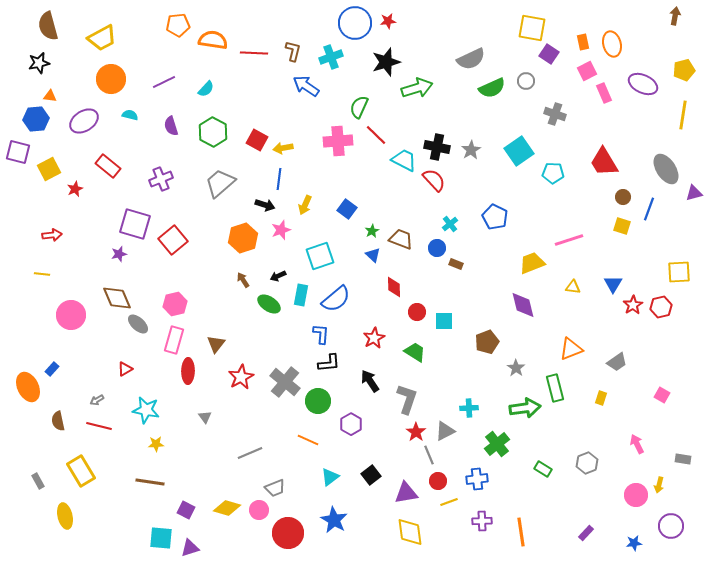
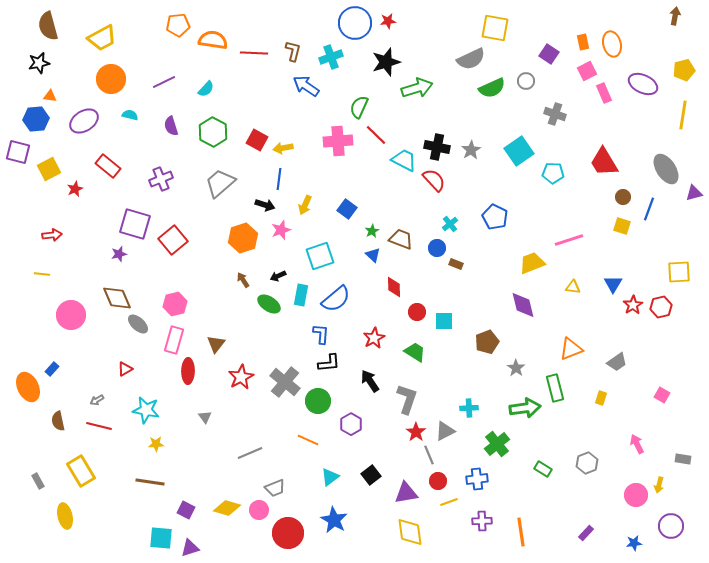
yellow square at (532, 28): moved 37 px left
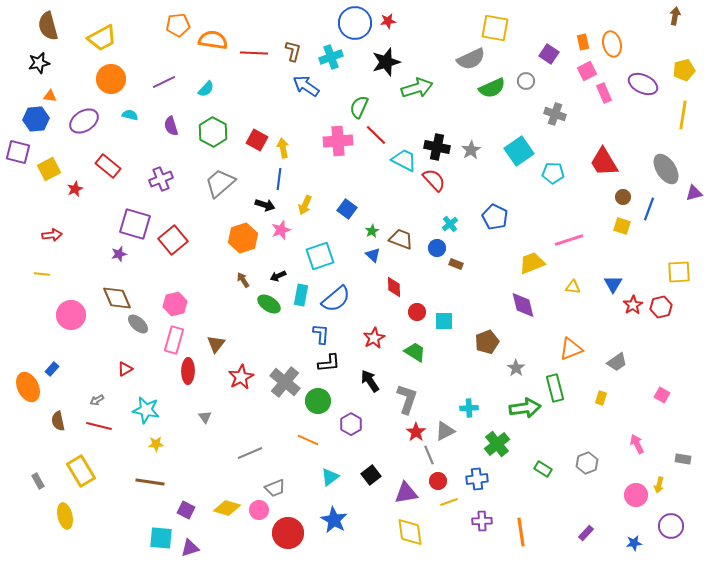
yellow arrow at (283, 148): rotated 90 degrees clockwise
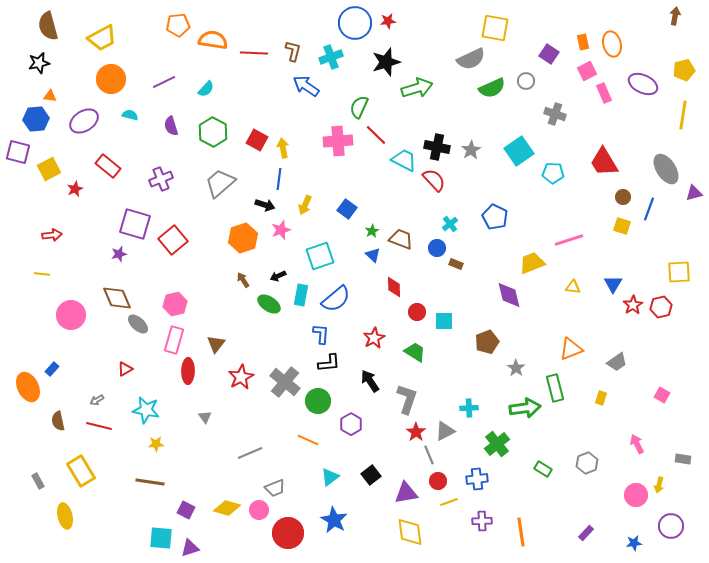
purple diamond at (523, 305): moved 14 px left, 10 px up
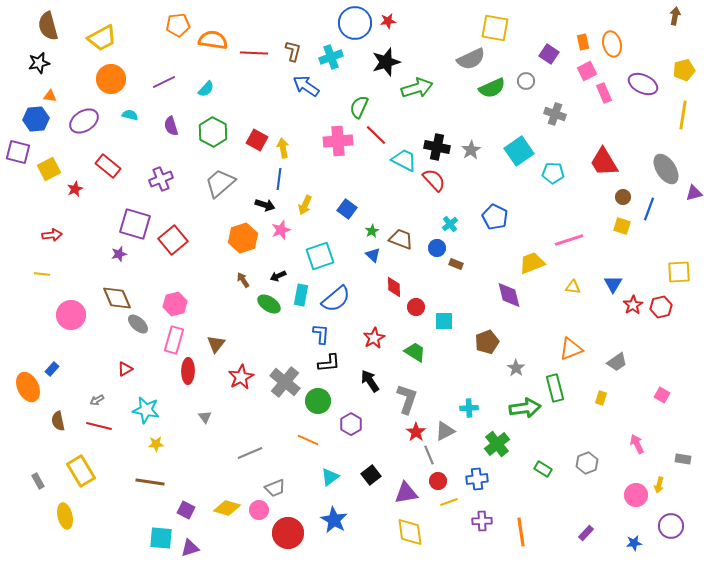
red circle at (417, 312): moved 1 px left, 5 px up
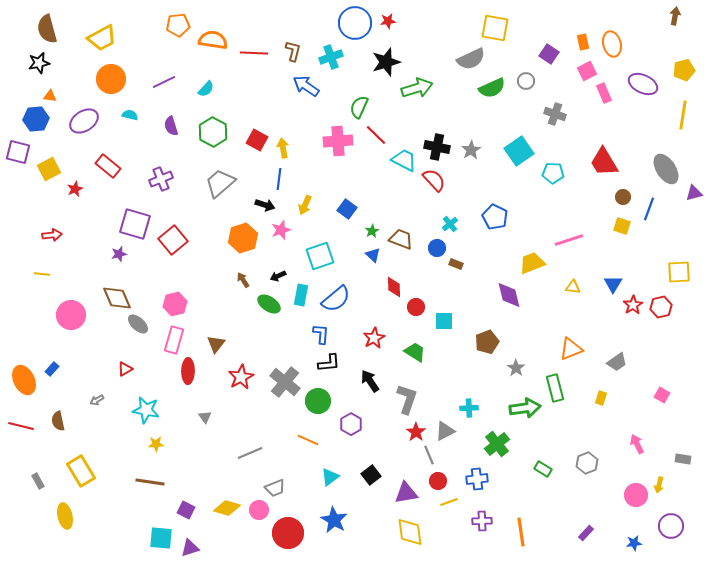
brown semicircle at (48, 26): moved 1 px left, 3 px down
orange ellipse at (28, 387): moved 4 px left, 7 px up
red line at (99, 426): moved 78 px left
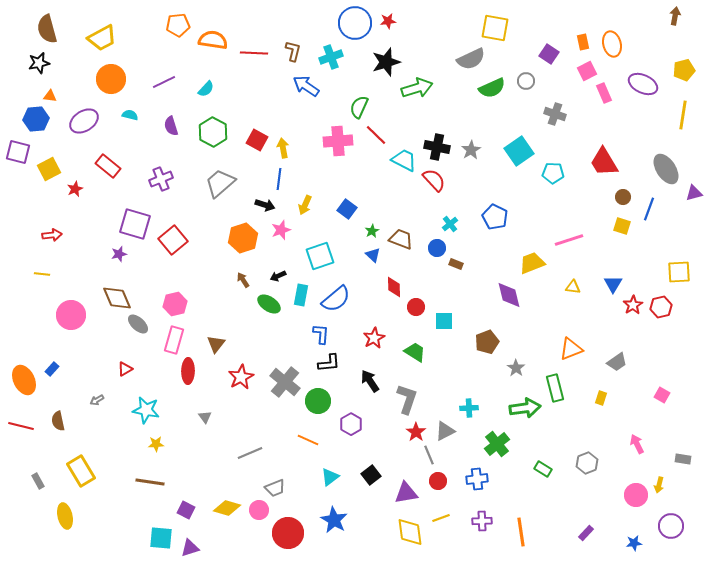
yellow line at (449, 502): moved 8 px left, 16 px down
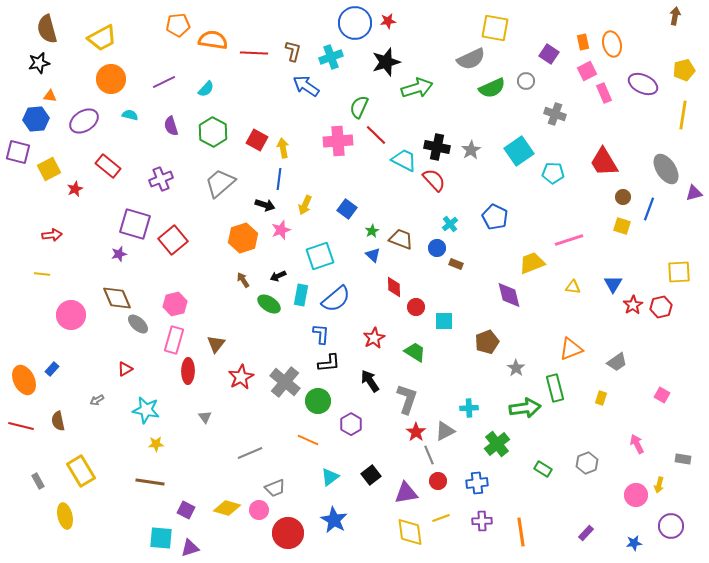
blue cross at (477, 479): moved 4 px down
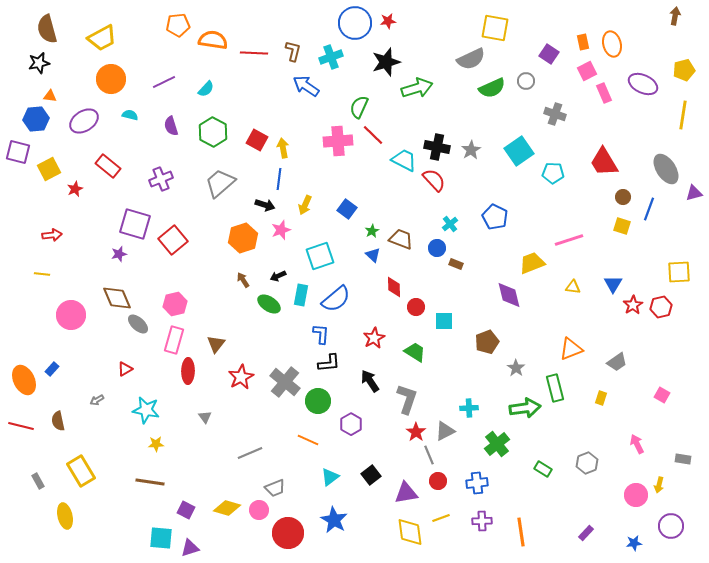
red line at (376, 135): moved 3 px left
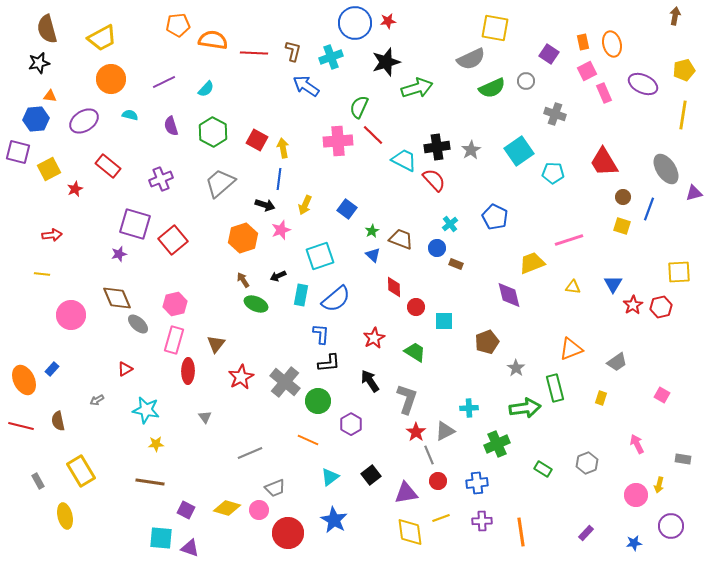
black cross at (437, 147): rotated 20 degrees counterclockwise
green ellipse at (269, 304): moved 13 px left; rotated 10 degrees counterclockwise
green cross at (497, 444): rotated 15 degrees clockwise
purple triangle at (190, 548): rotated 36 degrees clockwise
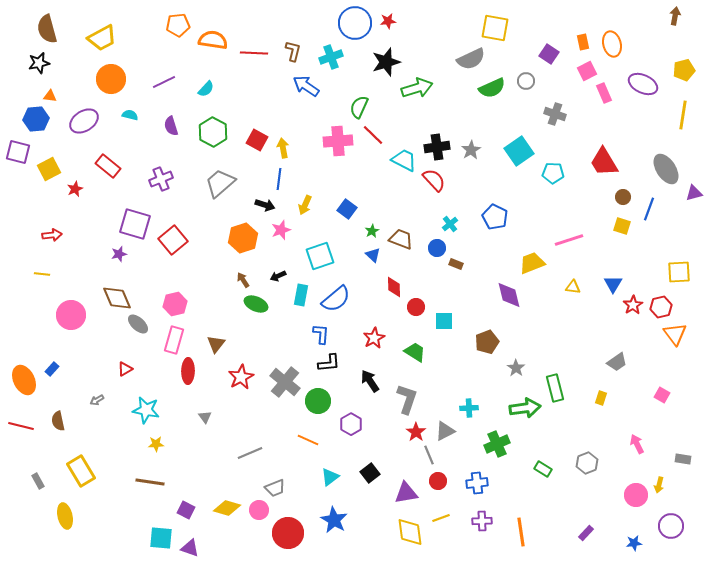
orange triangle at (571, 349): moved 104 px right, 15 px up; rotated 45 degrees counterclockwise
black square at (371, 475): moved 1 px left, 2 px up
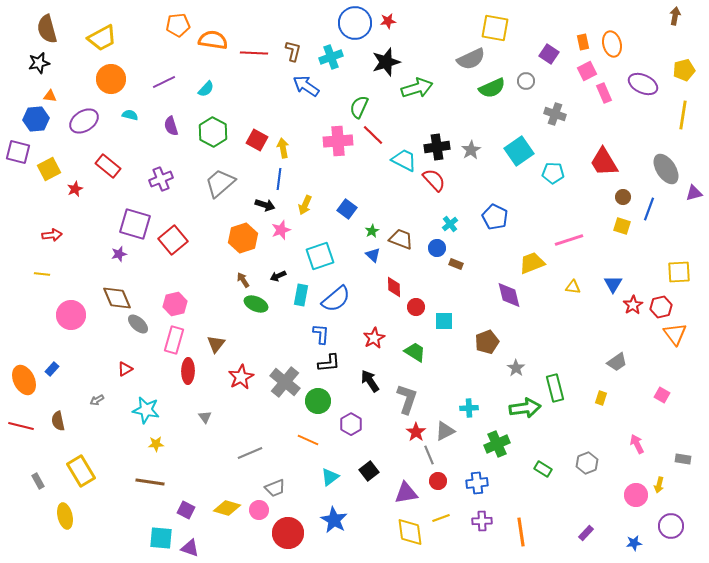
black square at (370, 473): moved 1 px left, 2 px up
